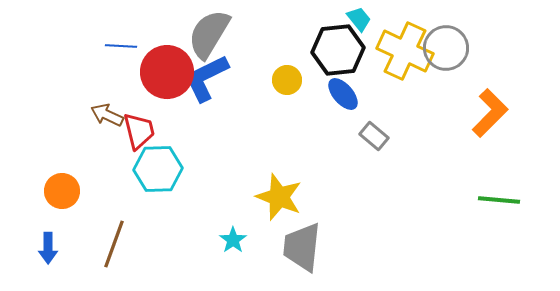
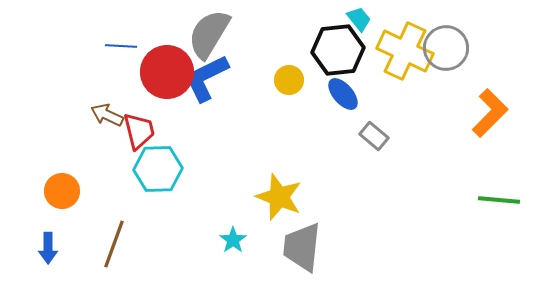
yellow circle: moved 2 px right
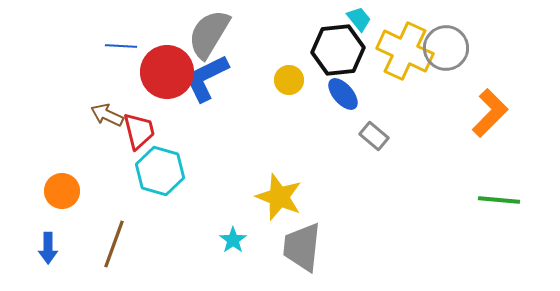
cyan hexagon: moved 2 px right, 2 px down; rotated 18 degrees clockwise
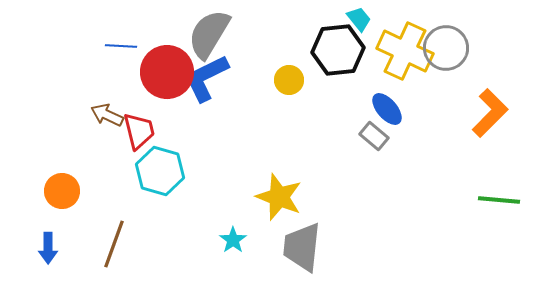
blue ellipse: moved 44 px right, 15 px down
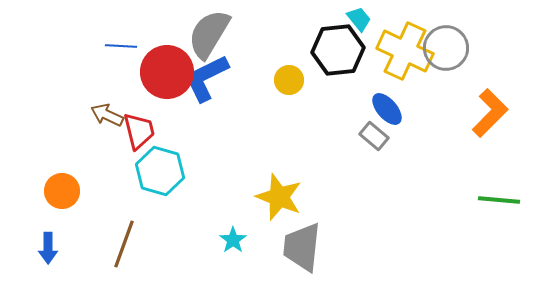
brown line: moved 10 px right
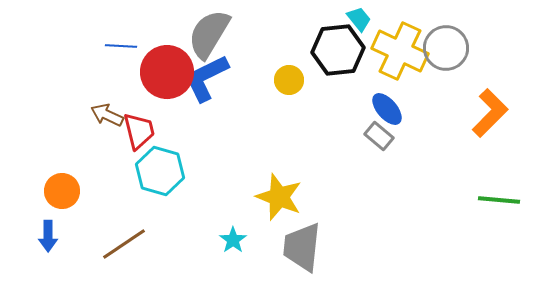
yellow cross: moved 5 px left
gray rectangle: moved 5 px right
brown line: rotated 36 degrees clockwise
blue arrow: moved 12 px up
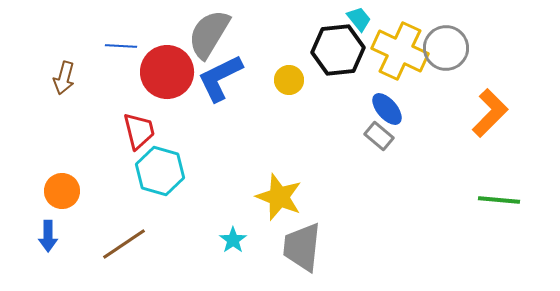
blue L-shape: moved 14 px right
brown arrow: moved 43 px left, 37 px up; rotated 100 degrees counterclockwise
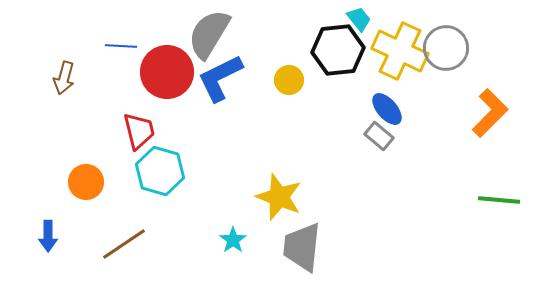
orange circle: moved 24 px right, 9 px up
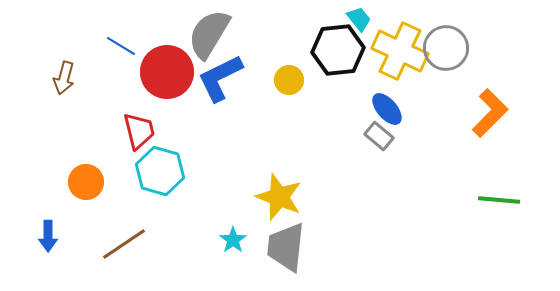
blue line: rotated 28 degrees clockwise
gray trapezoid: moved 16 px left
